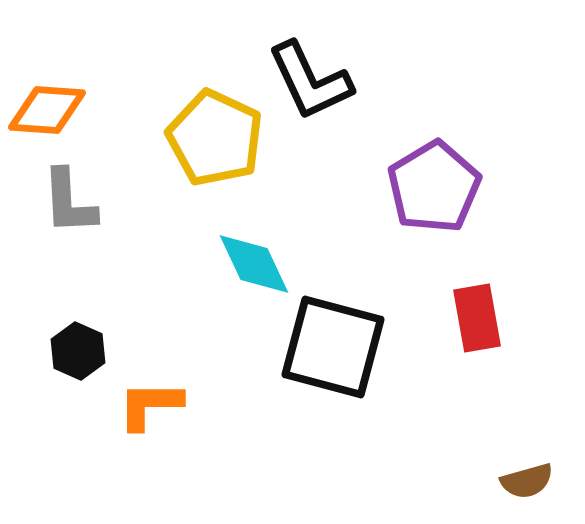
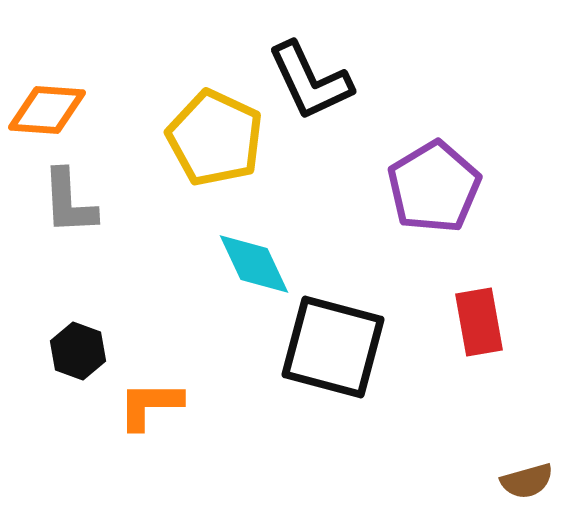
red rectangle: moved 2 px right, 4 px down
black hexagon: rotated 4 degrees counterclockwise
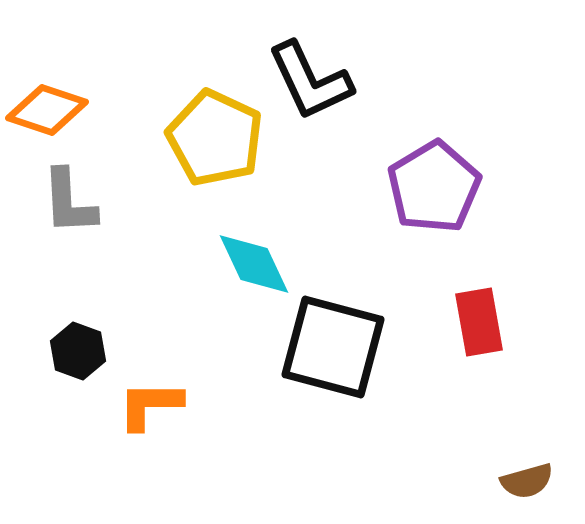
orange diamond: rotated 14 degrees clockwise
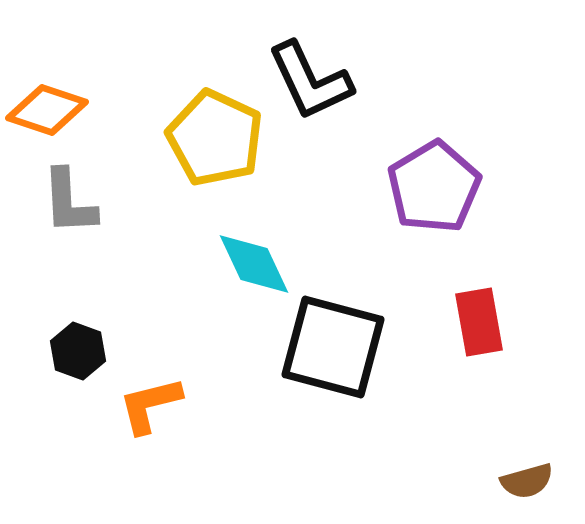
orange L-shape: rotated 14 degrees counterclockwise
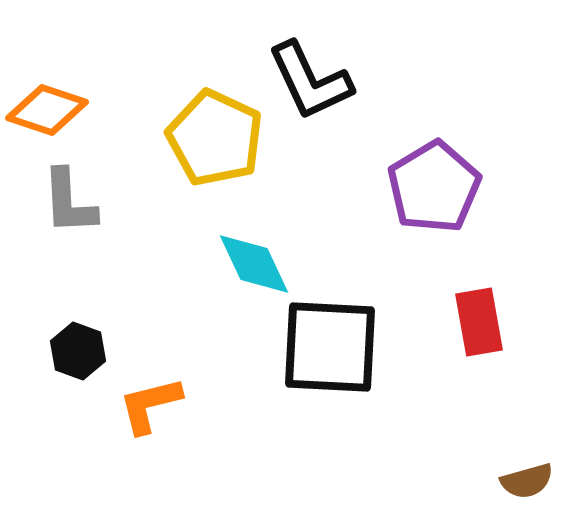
black square: moved 3 px left; rotated 12 degrees counterclockwise
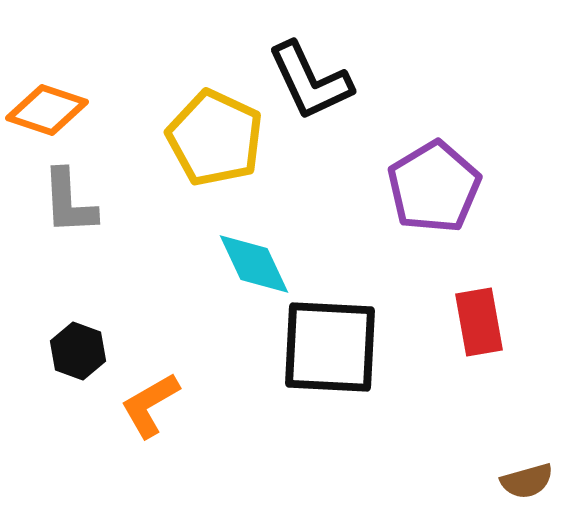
orange L-shape: rotated 16 degrees counterclockwise
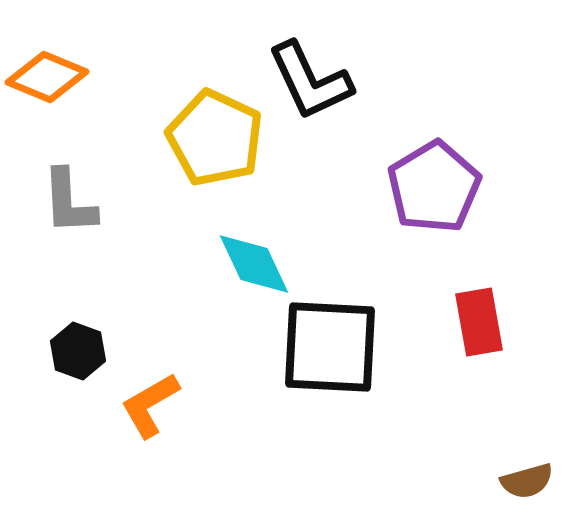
orange diamond: moved 33 px up; rotated 4 degrees clockwise
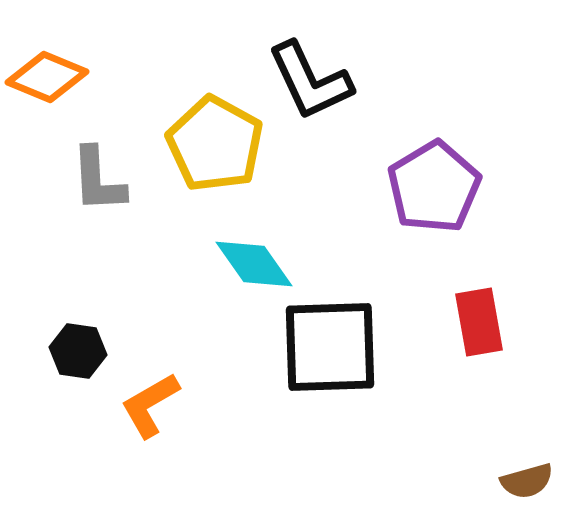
yellow pentagon: moved 6 px down; rotated 4 degrees clockwise
gray L-shape: moved 29 px right, 22 px up
cyan diamond: rotated 10 degrees counterclockwise
black square: rotated 5 degrees counterclockwise
black hexagon: rotated 12 degrees counterclockwise
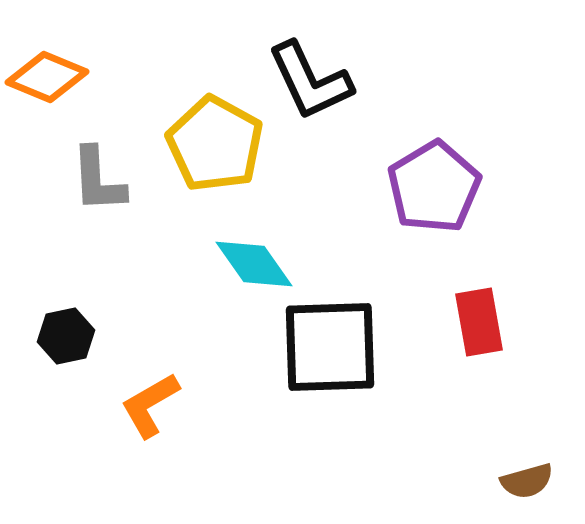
black hexagon: moved 12 px left, 15 px up; rotated 20 degrees counterclockwise
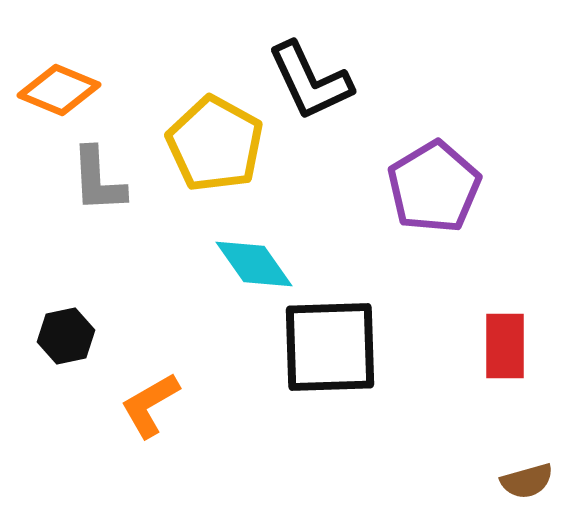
orange diamond: moved 12 px right, 13 px down
red rectangle: moved 26 px right, 24 px down; rotated 10 degrees clockwise
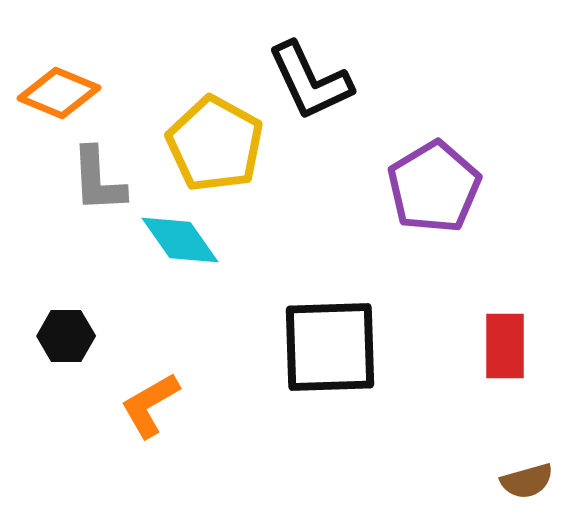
orange diamond: moved 3 px down
cyan diamond: moved 74 px left, 24 px up
black hexagon: rotated 12 degrees clockwise
